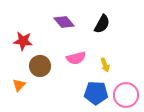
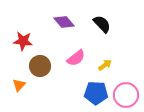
black semicircle: rotated 72 degrees counterclockwise
pink semicircle: rotated 24 degrees counterclockwise
yellow arrow: rotated 104 degrees counterclockwise
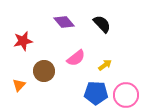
red star: rotated 18 degrees counterclockwise
brown circle: moved 4 px right, 5 px down
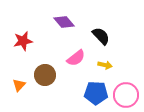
black semicircle: moved 1 px left, 12 px down
yellow arrow: rotated 48 degrees clockwise
brown circle: moved 1 px right, 4 px down
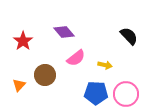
purple diamond: moved 10 px down
black semicircle: moved 28 px right
red star: rotated 24 degrees counterclockwise
pink circle: moved 1 px up
